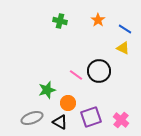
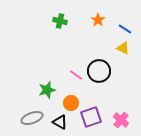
orange circle: moved 3 px right
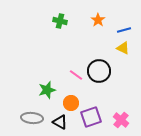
blue line: moved 1 px left, 1 px down; rotated 48 degrees counterclockwise
gray ellipse: rotated 25 degrees clockwise
